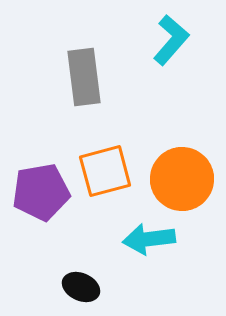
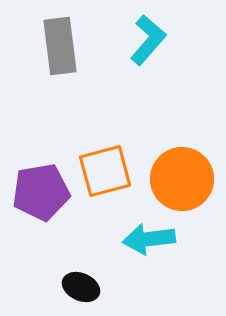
cyan L-shape: moved 23 px left
gray rectangle: moved 24 px left, 31 px up
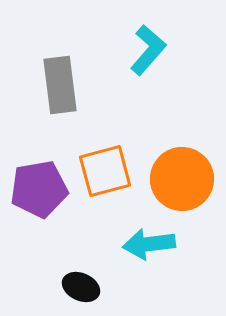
cyan L-shape: moved 10 px down
gray rectangle: moved 39 px down
purple pentagon: moved 2 px left, 3 px up
cyan arrow: moved 5 px down
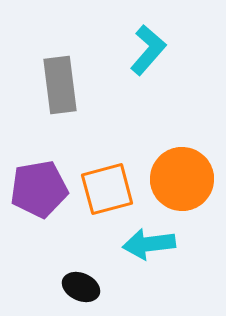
orange square: moved 2 px right, 18 px down
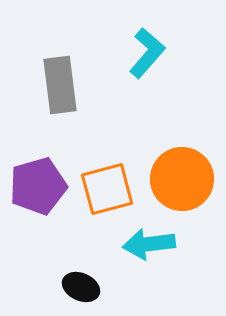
cyan L-shape: moved 1 px left, 3 px down
purple pentagon: moved 1 px left, 3 px up; rotated 6 degrees counterclockwise
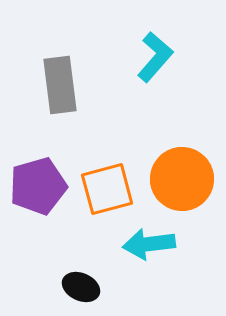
cyan L-shape: moved 8 px right, 4 px down
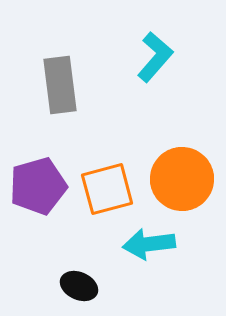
black ellipse: moved 2 px left, 1 px up
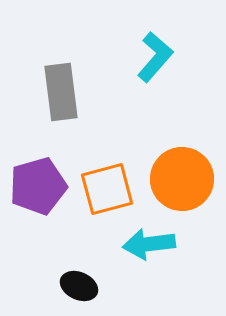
gray rectangle: moved 1 px right, 7 px down
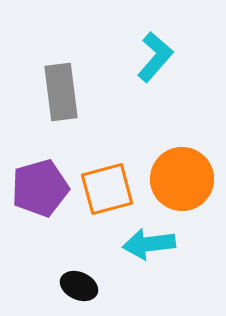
purple pentagon: moved 2 px right, 2 px down
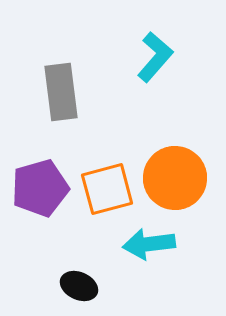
orange circle: moved 7 px left, 1 px up
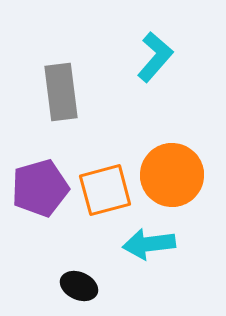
orange circle: moved 3 px left, 3 px up
orange square: moved 2 px left, 1 px down
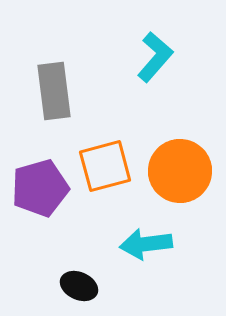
gray rectangle: moved 7 px left, 1 px up
orange circle: moved 8 px right, 4 px up
orange square: moved 24 px up
cyan arrow: moved 3 px left
